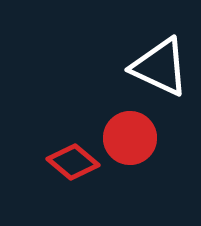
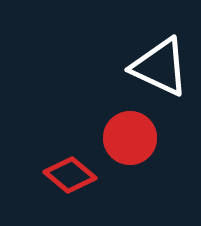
red diamond: moved 3 px left, 13 px down
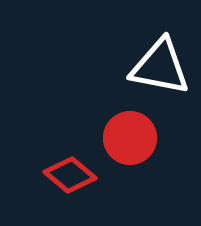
white triangle: rotated 14 degrees counterclockwise
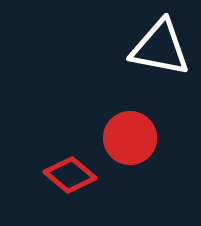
white triangle: moved 19 px up
